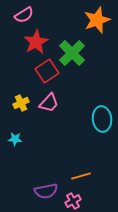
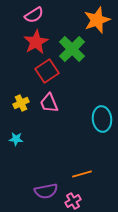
pink semicircle: moved 10 px right
green cross: moved 4 px up
pink trapezoid: rotated 115 degrees clockwise
cyan star: moved 1 px right
orange line: moved 1 px right, 2 px up
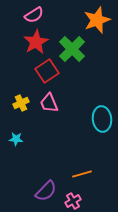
purple semicircle: rotated 35 degrees counterclockwise
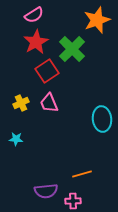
purple semicircle: rotated 40 degrees clockwise
pink cross: rotated 28 degrees clockwise
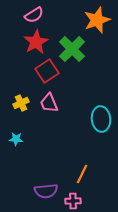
cyan ellipse: moved 1 px left
orange line: rotated 48 degrees counterclockwise
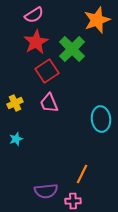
yellow cross: moved 6 px left
cyan star: rotated 24 degrees counterclockwise
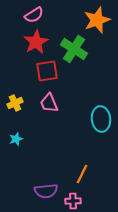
green cross: moved 2 px right; rotated 12 degrees counterclockwise
red square: rotated 25 degrees clockwise
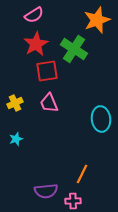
red star: moved 2 px down
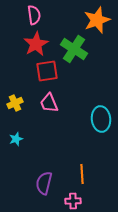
pink semicircle: rotated 66 degrees counterclockwise
orange line: rotated 30 degrees counterclockwise
purple semicircle: moved 2 px left, 8 px up; rotated 110 degrees clockwise
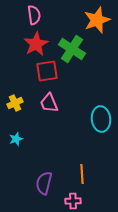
green cross: moved 2 px left
